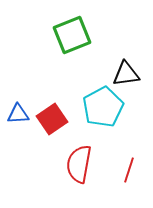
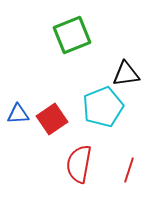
cyan pentagon: rotated 6 degrees clockwise
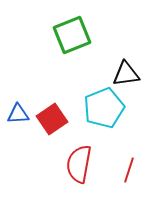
cyan pentagon: moved 1 px right, 1 px down
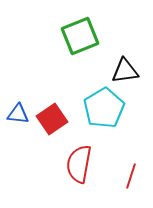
green square: moved 8 px right, 1 px down
black triangle: moved 1 px left, 3 px up
cyan pentagon: rotated 9 degrees counterclockwise
blue triangle: rotated 10 degrees clockwise
red line: moved 2 px right, 6 px down
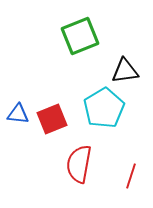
red square: rotated 12 degrees clockwise
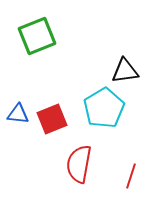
green square: moved 43 px left
